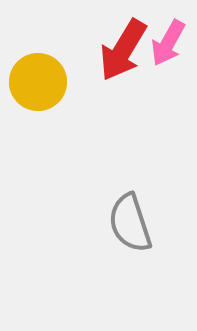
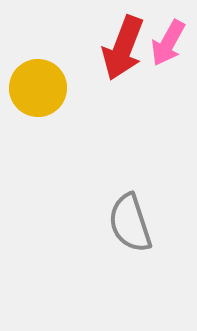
red arrow: moved 2 px up; rotated 10 degrees counterclockwise
yellow circle: moved 6 px down
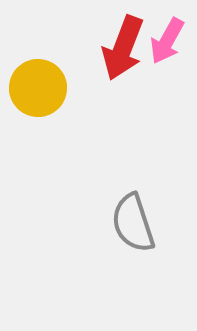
pink arrow: moved 1 px left, 2 px up
gray semicircle: moved 3 px right
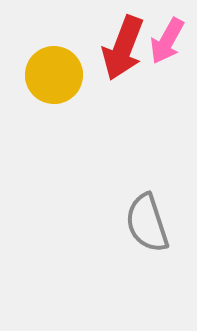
yellow circle: moved 16 px right, 13 px up
gray semicircle: moved 14 px right
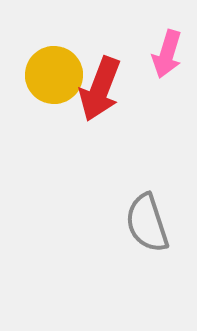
pink arrow: moved 13 px down; rotated 12 degrees counterclockwise
red arrow: moved 23 px left, 41 px down
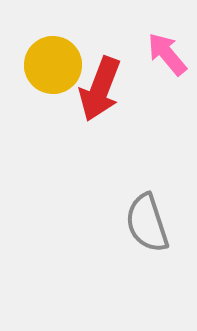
pink arrow: rotated 123 degrees clockwise
yellow circle: moved 1 px left, 10 px up
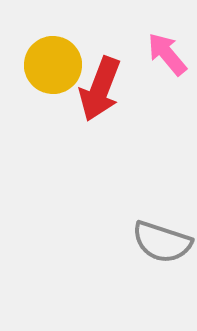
gray semicircle: moved 15 px right, 19 px down; rotated 54 degrees counterclockwise
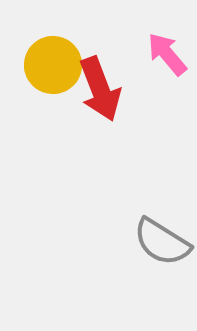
red arrow: rotated 42 degrees counterclockwise
gray semicircle: rotated 14 degrees clockwise
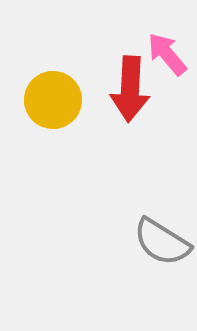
yellow circle: moved 35 px down
red arrow: moved 30 px right; rotated 24 degrees clockwise
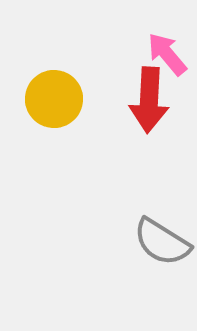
red arrow: moved 19 px right, 11 px down
yellow circle: moved 1 px right, 1 px up
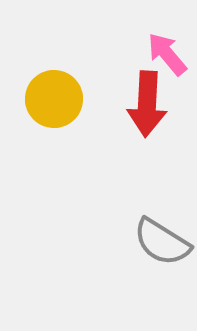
red arrow: moved 2 px left, 4 px down
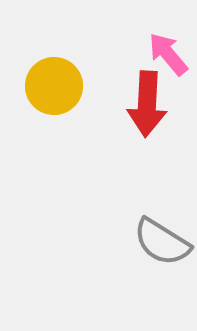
pink arrow: moved 1 px right
yellow circle: moved 13 px up
